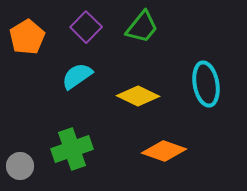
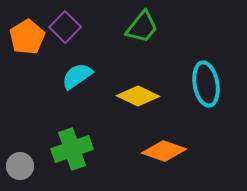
purple square: moved 21 px left
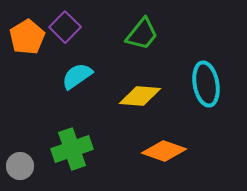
green trapezoid: moved 7 px down
yellow diamond: moved 2 px right; rotated 21 degrees counterclockwise
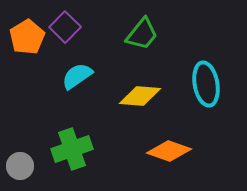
orange diamond: moved 5 px right
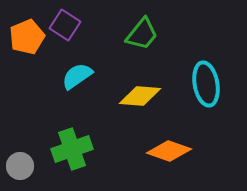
purple square: moved 2 px up; rotated 12 degrees counterclockwise
orange pentagon: rotated 8 degrees clockwise
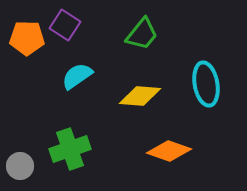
orange pentagon: moved 1 px down; rotated 24 degrees clockwise
green cross: moved 2 px left
